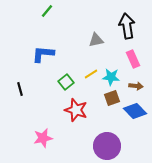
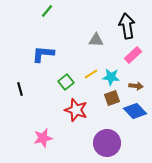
gray triangle: rotated 14 degrees clockwise
pink rectangle: moved 4 px up; rotated 72 degrees clockwise
purple circle: moved 3 px up
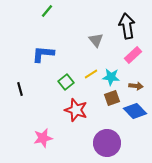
gray triangle: rotated 49 degrees clockwise
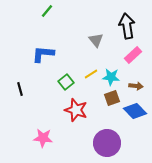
pink star: rotated 18 degrees clockwise
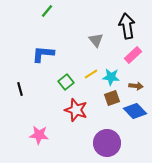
pink star: moved 4 px left, 3 px up
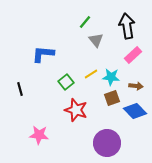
green line: moved 38 px right, 11 px down
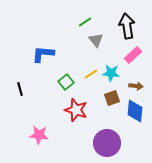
green line: rotated 16 degrees clockwise
cyan star: moved 4 px up
blue diamond: rotated 50 degrees clockwise
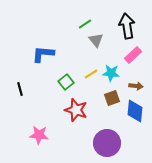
green line: moved 2 px down
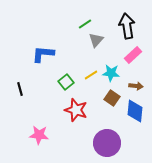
gray triangle: rotated 21 degrees clockwise
yellow line: moved 1 px down
brown square: rotated 35 degrees counterclockwise
